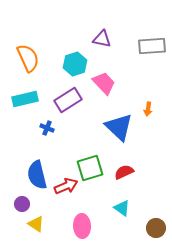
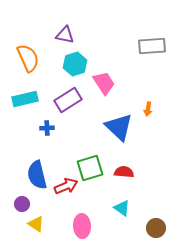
purple triangle: moved 37 px left, 4 px up
pink trapezoid: rotated 10 degrees clockwise
blue cross: rotated 24 degrees counterclockwise
red semicircle: rotated 30 degrees clockwise
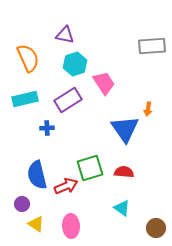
blue triangle: moved 6 px right, 2 px down; rotated 12 degrees clockwise
pink ellipse: moved 11 px left
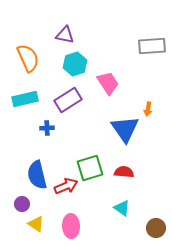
pink trapezoid: moved 4 px right
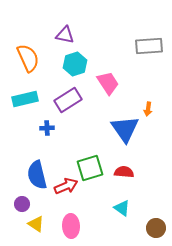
gray rectangle: moved 3 px left
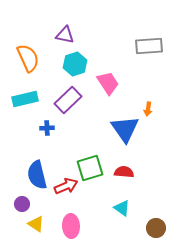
purple rectangle: rotated 12 degrees counterclockwise
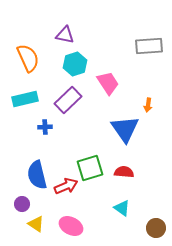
orange arrow: moved 4 px up
blue cross: moved 2 px left, 1 px up
pink ellipse: rotated 60 degrees counterclockwise
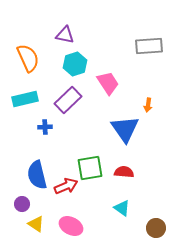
green square: rotated 8 degrees clockwise
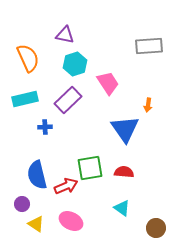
pink ellipse: moved 5 px up
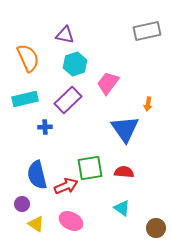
gray rectangle: moved 2 px left, 15 px up; rotated 8 degrees counterclockwise
pink trapezoid: rotated 110 degrees counterclockwise
orange arrow: moved 1 px up
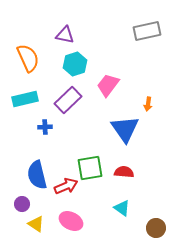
pink trapezoid: moved 2 px down
